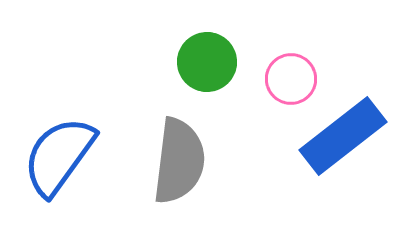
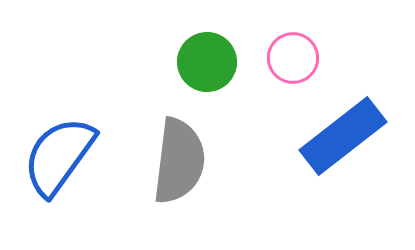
pink circle: moved 2 px right, 21 px up
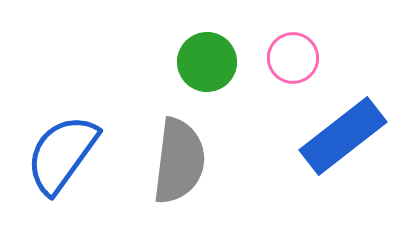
blue semicircle: moved 3 px right, 2 px up
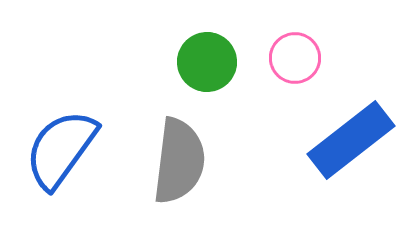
pink circle: moved 2 px right
blue rectangle: moved 8 px right, 4 px down
blue semicircle: moved 1 px left, 5 px up
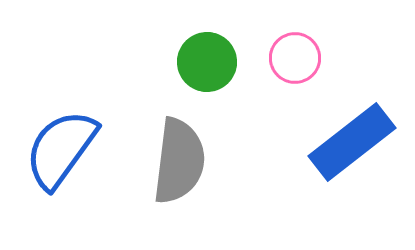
blue rectangle: moved 1 px right, 2 px down
